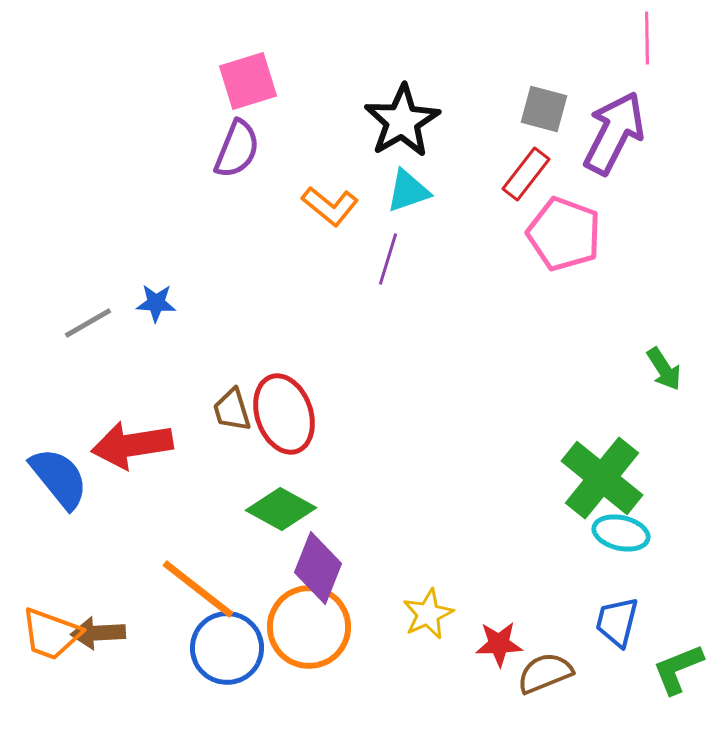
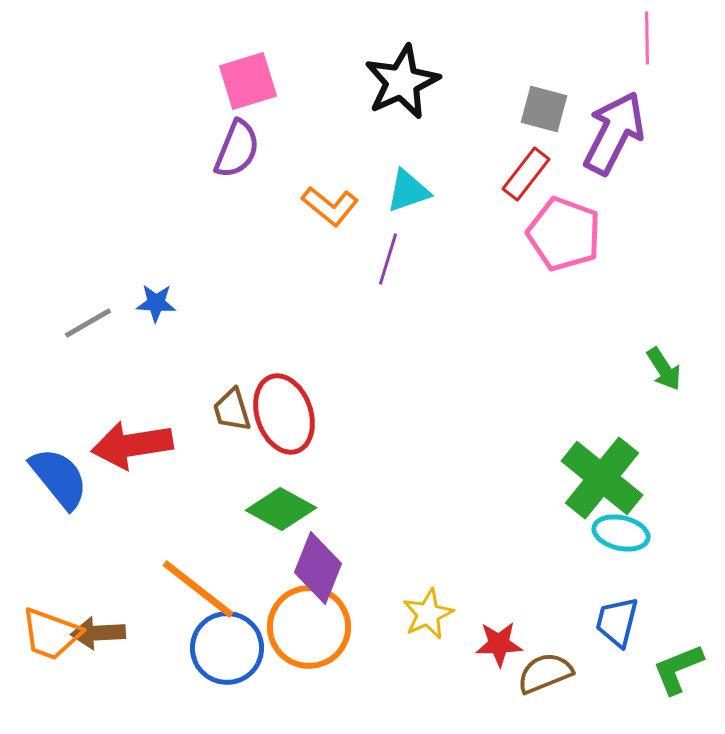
black star: moved 39 px up; rotated 6 degrees clockwise
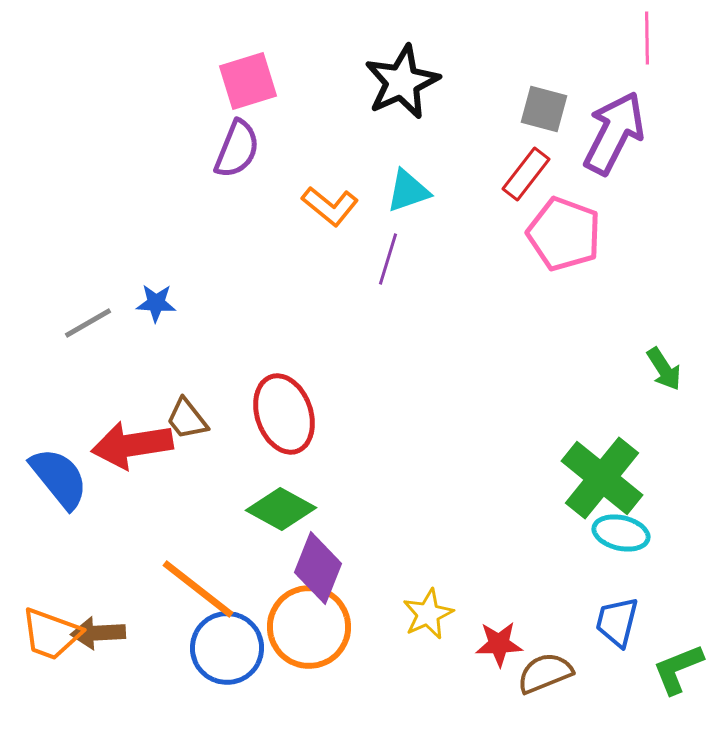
brown trapezoid: moved 45 px left, 9 px down; rotated 21 degrees counterclockwise
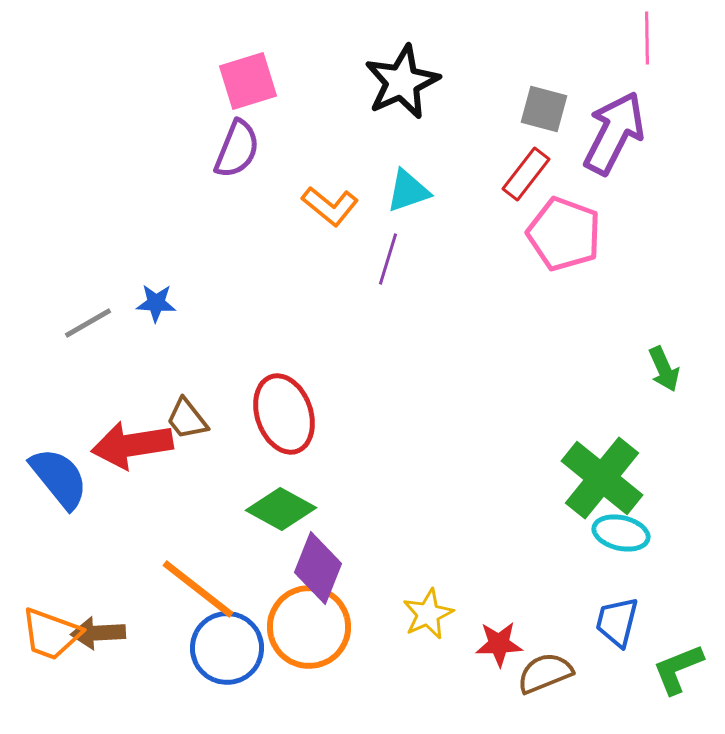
green arrow: rotated 9 degrees clockwise
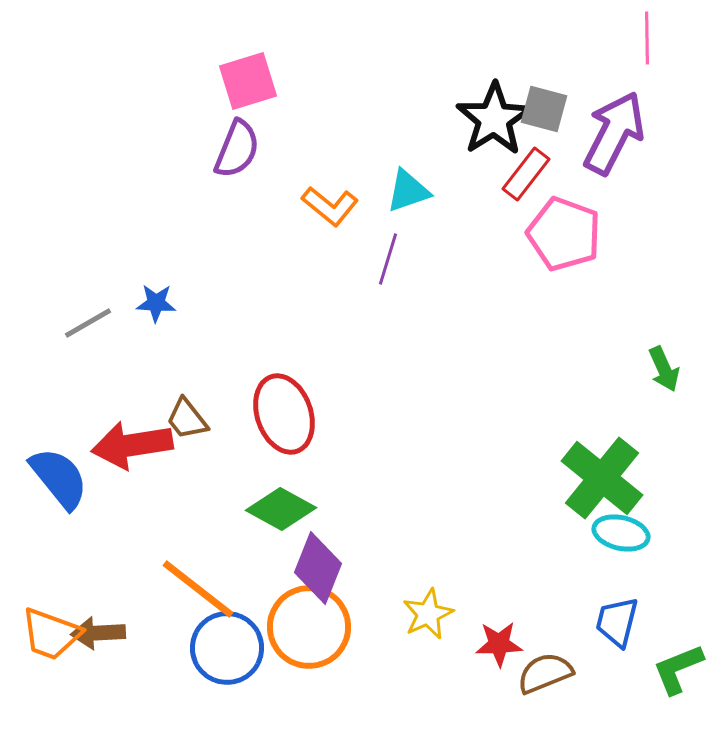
black star: moved 92 px right, 37 px down; rotated 8 degrees counterclockwise
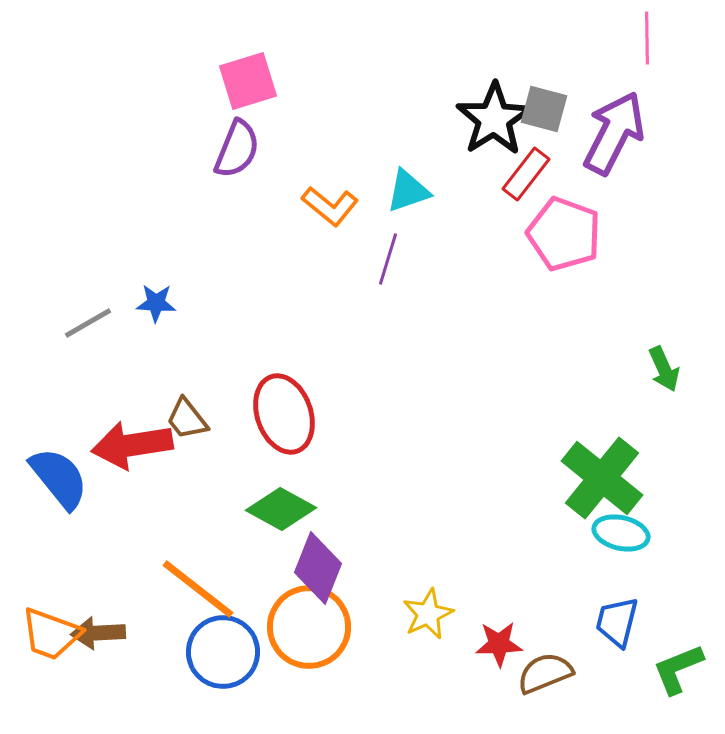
blue circle: moved 4 px left, 4 px down
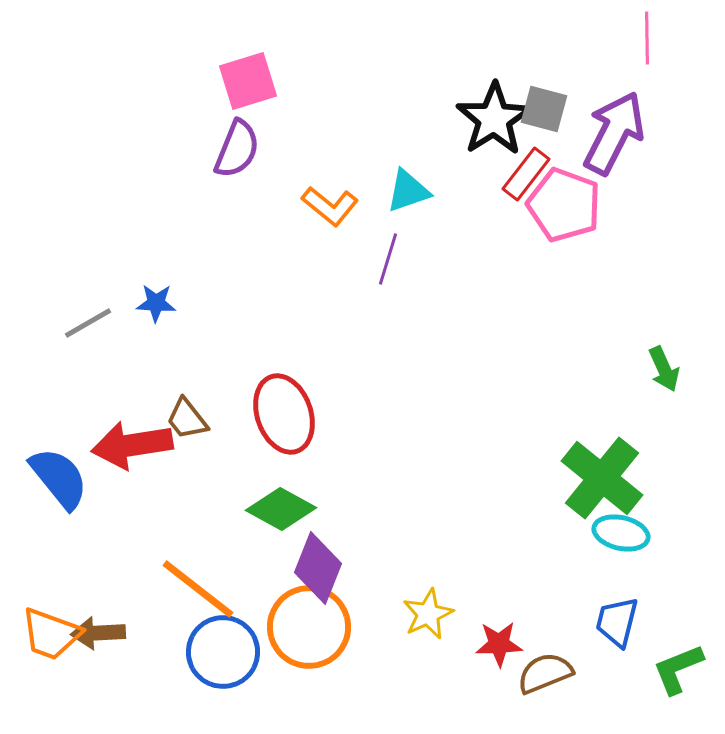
pink pentagon: moved 29 px up
